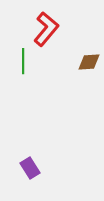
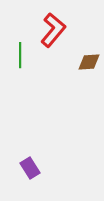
red L-shape: moved 7 px right, 1 px down
green line: moved 3 px left, 6 px up
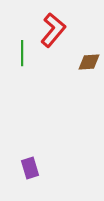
green line: moved 2 px right, 2 px up
purple rectangle: rotated 15 degrees clockwise
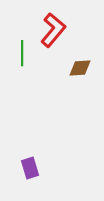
brown diamond: moved 9 px left, 6 px down
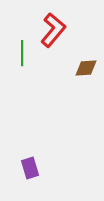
brown diamond: moved 6 px right
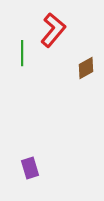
brown diamond: rotated 25 degrees counterclockwise
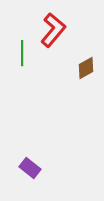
purple rectangle: rotated 35 degrees counterclockwise
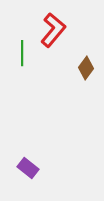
brown diamond: rotated 25 degrees counterclockwise
purple rectangle: moved 2 px left
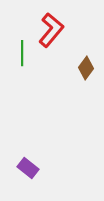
red L-shape: moved 2 px left
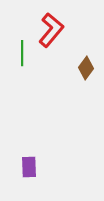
purple rectangle: moved 1 px right, 1 px up; rotated 50 degrees clockwise
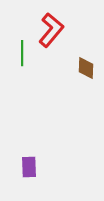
brown diamond: rotated 35 degrees counterclockwise
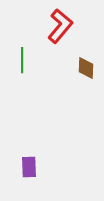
red L-shape: moved 9 px right, 4 px up
green line: moved 7 px down
